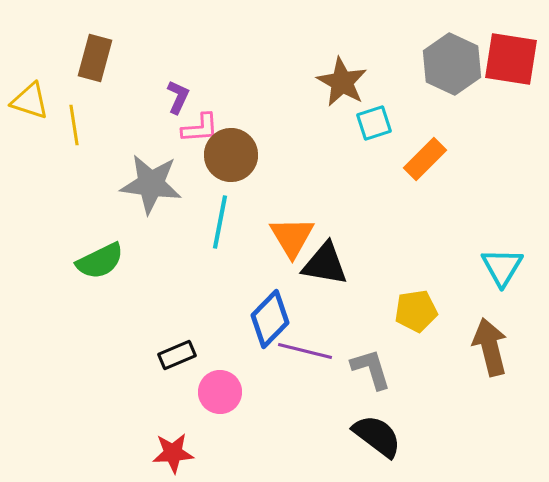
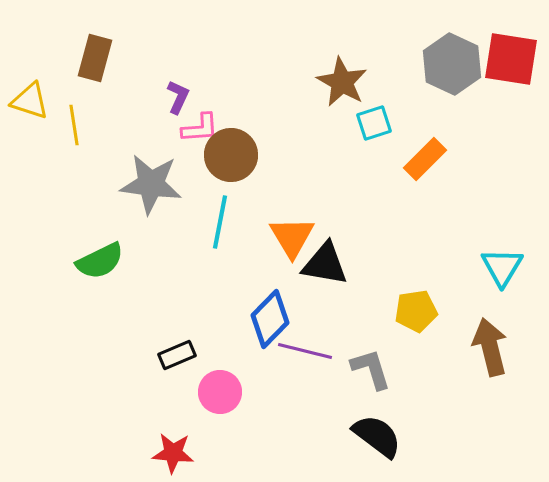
red star: rotated 9 degrees clockwise
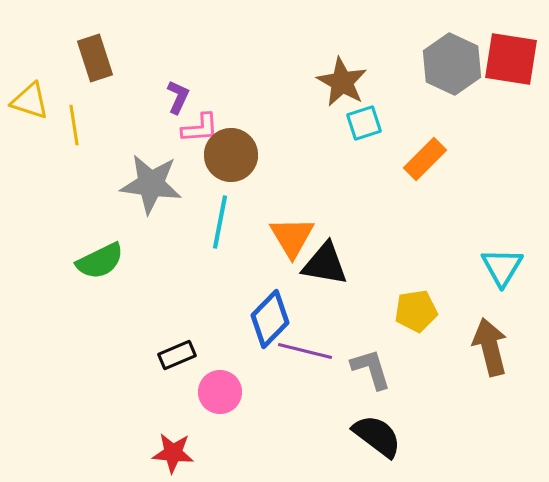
brown rectangle: rotated 33 degrees counterclockwise
cyan square: moved 10 px left
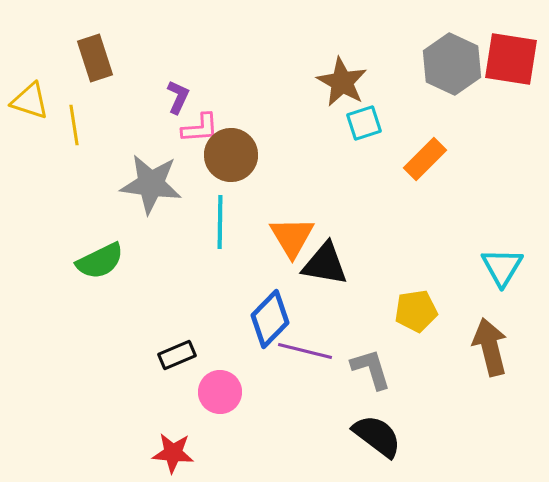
cyan line: rotated 10 degrees counterclockwise
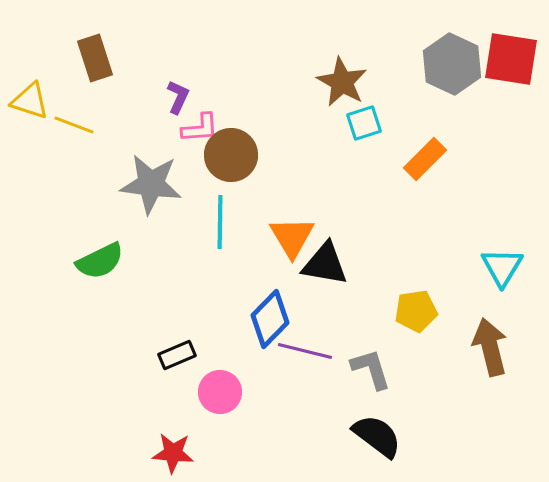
yellow line: rotated 60 degrees counterclockwise
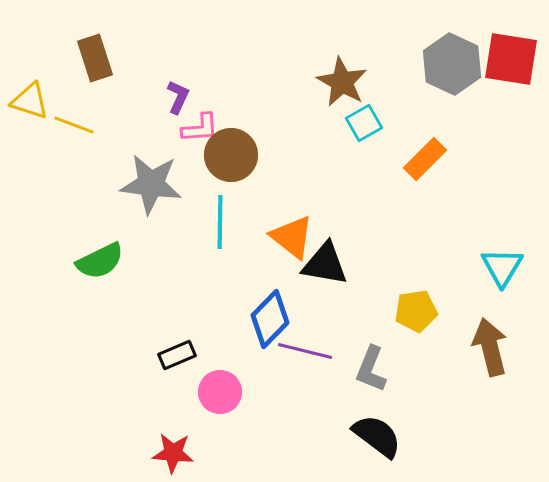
cyan square: rotated 12 degrees counterclockwise
orange triangle: rotated 21 degrees counterclockwise
gray L-shape: rotated 141 degrees counterclockwise
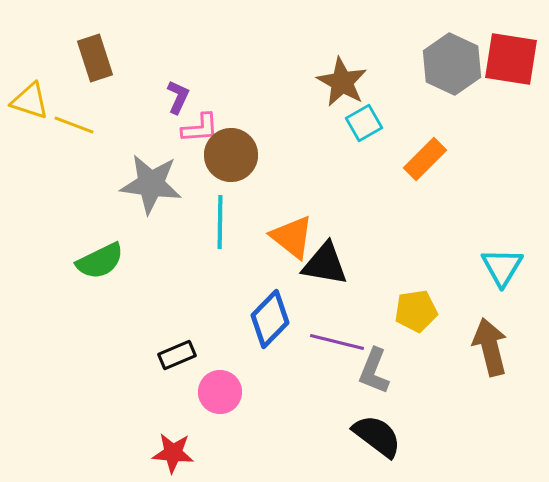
purple line: moved 32 px right, 9 px up
gray L-shape: moved 3 px right, 2 px down
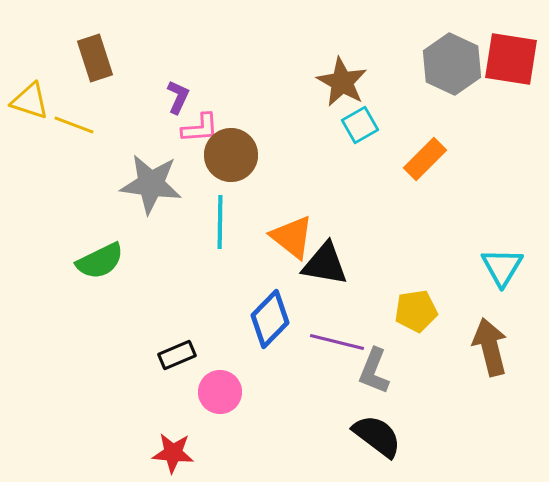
cyan square: moved 4 px left, 2 px down
